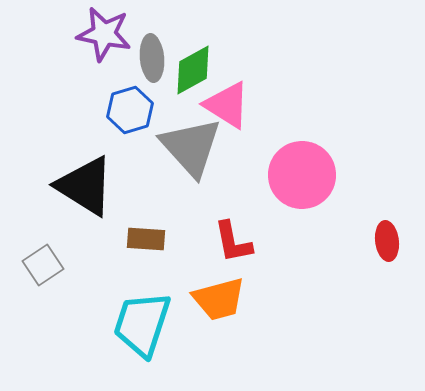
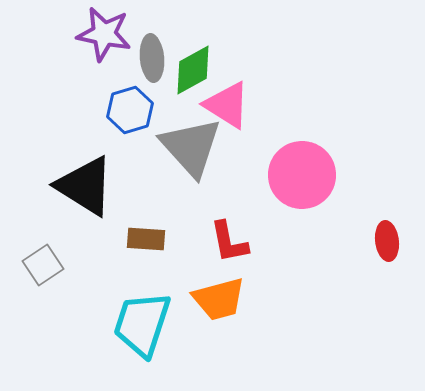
red L-shape: moved 4 px left
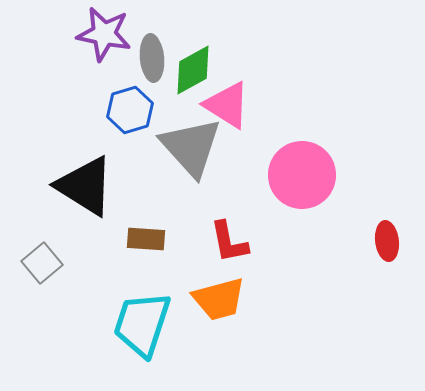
gray square: moved 1 px left, 2 px up; rotated 6 degrees counterclockwise
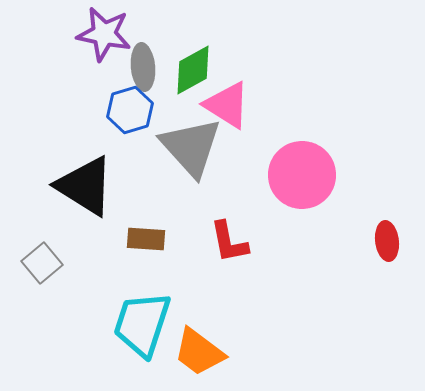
gray ellipse: moved 9 px left, 9 px down
orange trapezoid: moved 20 px left, 53 px down; rotated 52 degrees clockwise
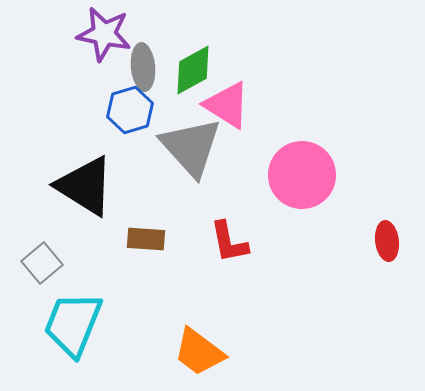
cyan trapezoid: moved 69 px left; rotated 4 degrees clockwise
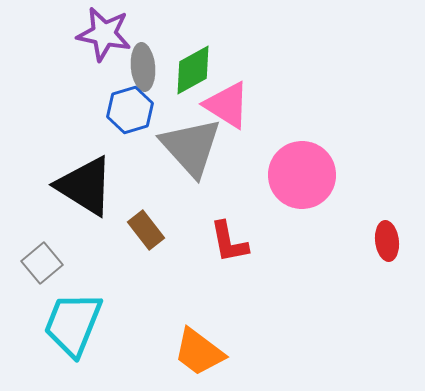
brown rectangle: moved 9 px up; rotated 48 degrees clockwise
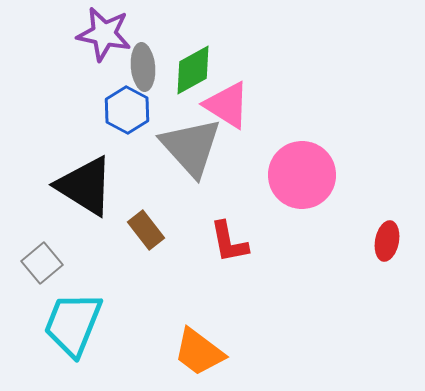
blue hexagon: moved 3 px left; rotated 15 degrees counterclockwise
red ellipse: rotated 18 degrees clockwise
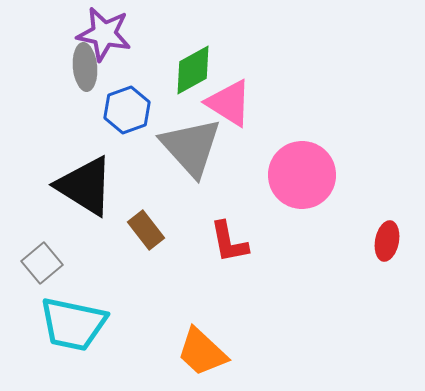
gray ellipse: moved 58 px left
pink triangle: moved 2 px right, 2 px up
blue hexagon: rotated 12 degrees clockwise
cyan trapezoid: rotated 100 degrees counterclockwise
orange trapezoid: moved 3 px right; rotated 6 degrees clockwise
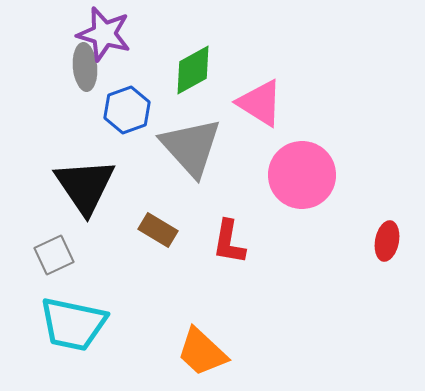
purple star: rotated 4 degrees clockwise
pink triangle: moved 31 px right
black triangle: rotated 24 degrees clockwise
brown rectangle: moved 12 px right; rotated 21 degrees counterclockwise
red L-shape: rotated 21 degrees clockwise
gray square: moved 12 px right, 8 px up; rotated 15 degrees clockwise
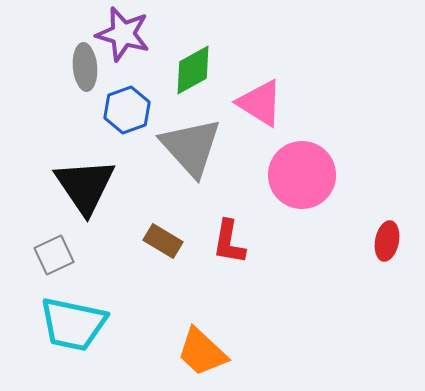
purple star: moved 19 px right
brown rectangle: moved 5 px right, 11 px down
